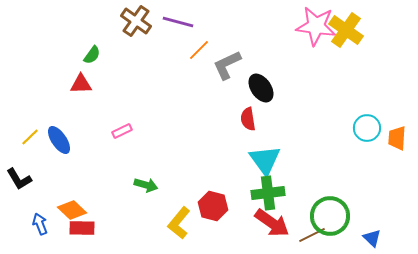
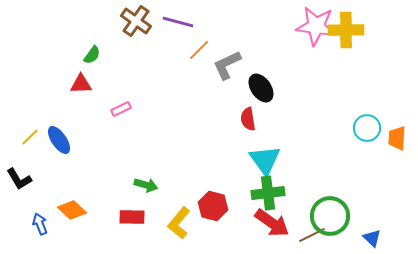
yellow cross: rotated 36 degrees counterclockwise
pink rectangle: moved 1 px left, 22 px up
red rectangle: moved 50 px right, 11 px up
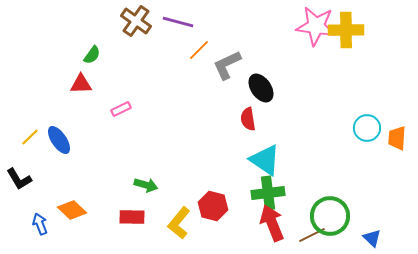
cyan triangle: rotated 20 degrees counterclockwise
red arrow: rotated 147 degrees counterclockwise
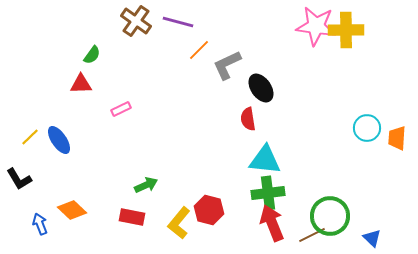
cyan triangle: rotated 28 degrees counterclockwise
green arrow: rotated 40 degrees counterclockwise
red hexagon: moved 4 px left, 4 px down
red rectangle: rotated 10 degrees clockwise
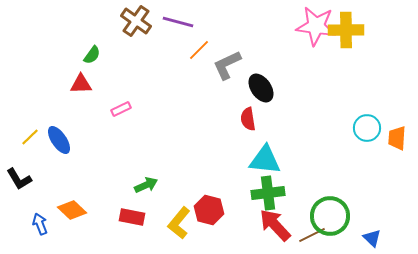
red arrow: moved 3 px right, 2 px down; rotated 21 degrees counterclockwise
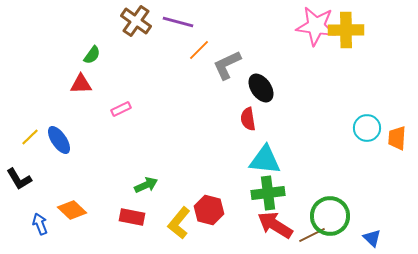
red arrow: rotated 15 degrees counterclockwise
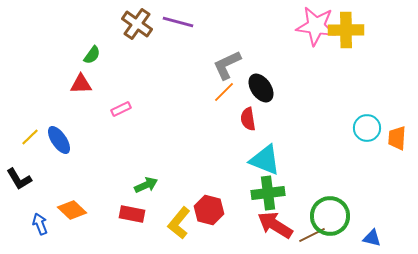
brown cross: moved 1 px right, 3 px down
orange line: moved 25 px right, 42 px down
cyan triangle: rotated 16 degrees clockwise
red rectangle: moved 3 px up
blue triangle: rotated 30 degrees counterclockwise
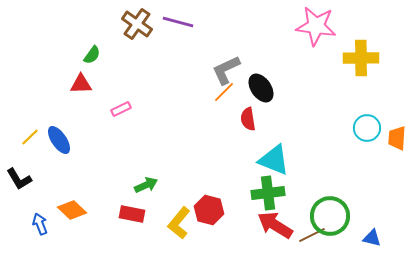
yellow cross: moved 15 px right, 28 px down
gray L-shape: moved 1 px left, 5 px down
cyan triangle: moved 9 px right
